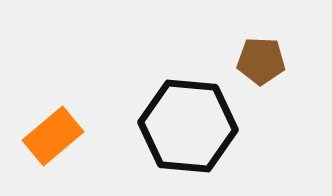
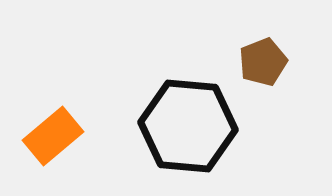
brown pentagon: moved 2 px right, 1 px down; rotated 24 degrees counterclockwise
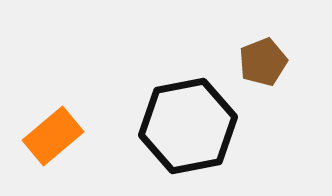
black hexagon: rotated 16 degrees counterclockwise
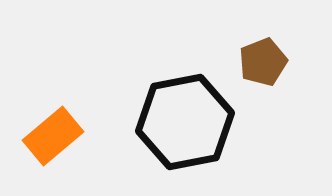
black hexagon: moved 3 px left, 4 px up
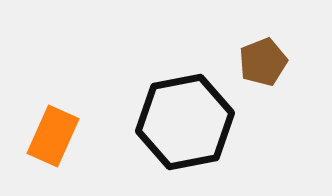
orange rectangle: rotated 26 degrees counterclockwise
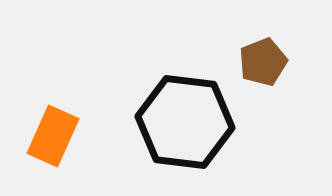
black hexagon: rotated 18 degrees clockwise
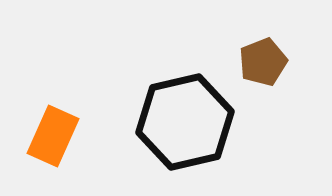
black hexagon: rotated 20 degrees counterclockwise
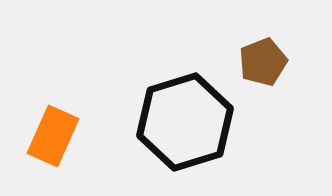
black hexagon: rotated 4 degrees counterclockwise
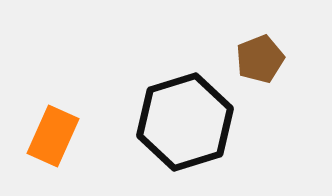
brown pentagon: moved 3 px left, 3 px up
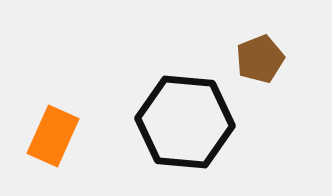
black hexagon: rotated 22 degrees clockwise
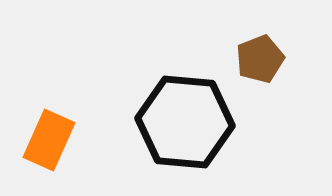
orange rectangle: moved 4 px left, 4 px down
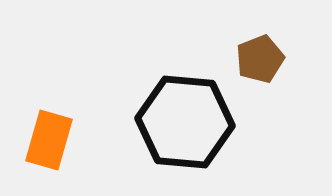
orange rectangle: rotated 8 degrees counterclockwise
